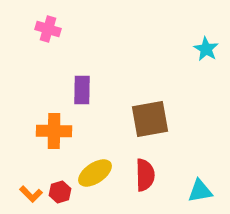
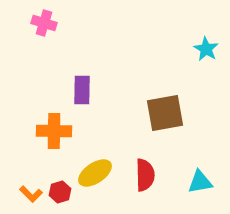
pink cross: moved 4 px left, 6 px up
brown square: moved 15 px right, 6 px up
cyan triangle: moved 9 px up
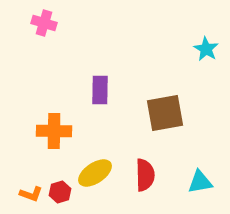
purple rectangle: moved 18 px right
orange L-shape: rotated 25 degrees counterclockwise
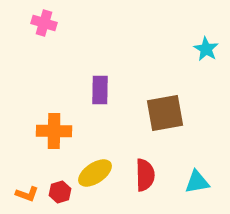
cyan triangle: moved 3 px left
orange L-shape: moved 4 px left
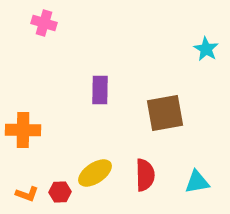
orange cross: moved 31 px left, 1 px up
red hexagon: rotated 15 degrees clockwise
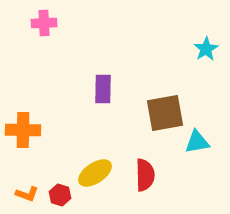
pink cross: rotated 20 degrees counterclockwise
cyan star: rotated 10 degrees clockwise
purple rectangle: moved 3 px right, 1 px up
cyan triangle: moved 40 px up
red hexagon: moved 3 px down; rotated 20 degrees clockwise
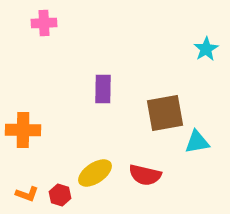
red semicircle: rotated 104 degrees clockwise
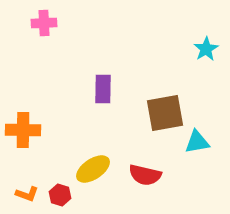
yellow ellipse: moved 2 px left, 4 px up
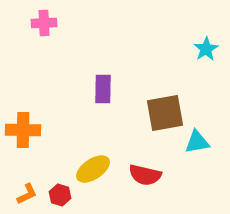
orange L-shape: rotated 45 degrees counterclockwise
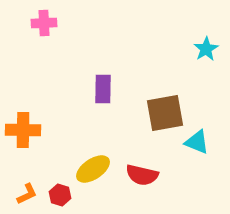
cyan triangle: rotated 32 degrees clockwise
red semicircle: moved 3 px left
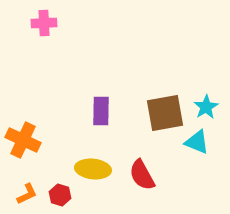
cyan star: moved 58 px down
purple rectangle: moved 2 px left, 22 px down
orange cross: moved 10 px down; rotated 24 degrees clockwise
yellow ellipse: rotated 40 degrees clockwise
red semicircle: rotated 48 degrees clockwise
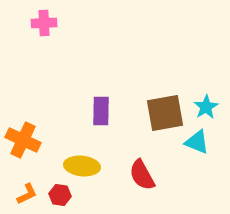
yellow ellipse: moved 11 px left, 3 px up
red hexagon: rotated 10 degrees counterclockwise
